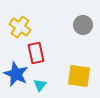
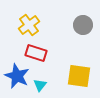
yellow cross: moved 9 px right, 2 px up; rotated 20 degrees clockwise
red rectangle: rotated 60 degrees counterclockwise
blue star: moved 1 px right, 2 px down
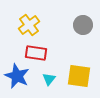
red rectangle: rotated 10 degrees counterclockwise
cyan triangle: moved 9 px right, 6 px up
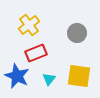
gray circle: moved 6 px left, 8 px down
red rectangle: rotated 30 degrees counterclockwise
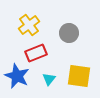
gray circle: moved 8 px left
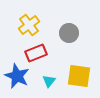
cyan triangle: moved 2 px down
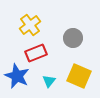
yellow cross: moved 1 px right
gray circle: moved 4 px right, 5 px down
yellow square: rotated 15 degrees clockwise
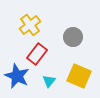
gray circle: moved 1 px up
red rectangle: moved 1 px right, 1 px down; rotated 30 degrees counterclockwise
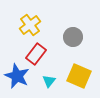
red rectangle: moved 1 px left
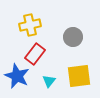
yellow cross: rotated 25 degrees clockwise
red rectangle: moved 1 px left
yellow square: rotated 30 degrees counterclockwise
